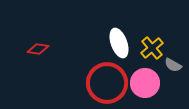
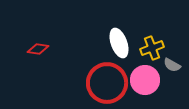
yellow cross: rotated 20 degrees clockwise
gray semicircle: moved 1 px left
pink circle: moved 3 px up
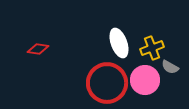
gray semicircle: moved 2 px left, 2 px down
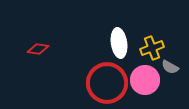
white ellipse: rotated 12 degrees clockwise
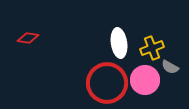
red diamond: moved 10 px left, 11 px up
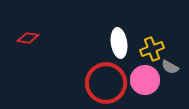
yellow cross: moved 1 px down
red circle: moved 1 px left
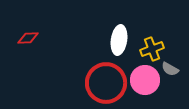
red diamond: rotated 10 degrees counterclockwise
white ellipse: moved 3 px up; rotated 16 degrees clockwise
gray semicircle: moved 2 px down
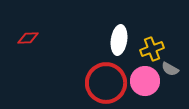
pink circle: moved 1 px down
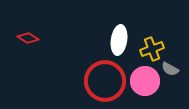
red diamond: rotated 35 degrees clockwise
red circle: moved 1 px left, 2 px up
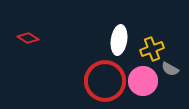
pink circle: moved 2 px left
